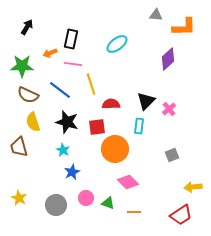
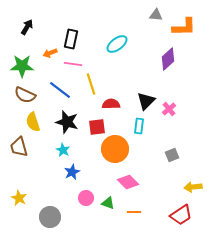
brown semicircle: moved 3 px left
gray circle: moved 6 px left, 12 px down
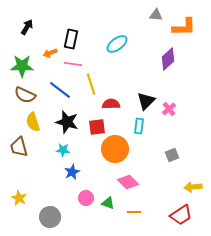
cyan star: rotated 24 degrees counterclockwise
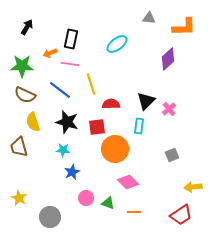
gray triangle: moved 7 px left, 3 px down
pink line: moved 3 px left
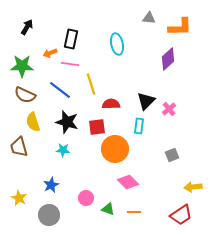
orange L-shape: moved 4 px left
cyan ellipse: rotated 65 degrees counterclockwise
blue star: moved 21 px left, 13 px down
green triangle: moved 6 px down
gray circle: moved 1 px left, 2 px up
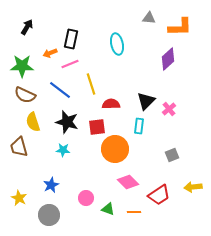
pink line: rotated 30 degrees counterclockwise
red trapezoid: moved 22 px left, 20 px up
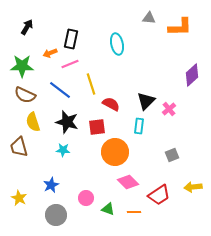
purple diamond: moved 24 px right, 16 px down
red semicircle: rotated 30 degrees clockwise
orange circle: moved 3 px down
gray circle: moved 7 px right
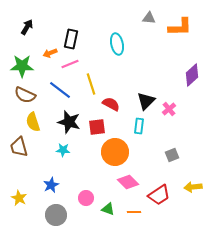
black star: moved 2 px right
